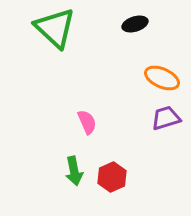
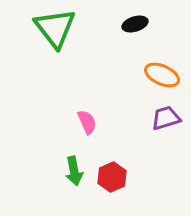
green triangle: rotated 9 degrees clockwise
orange ellipse: moved 3 px up
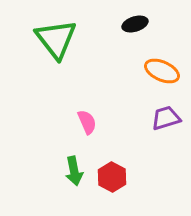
green triangle: moved 1 px right, 11 px down
orange ellipse: moved 4 px up
red hexagon: rotated 8 degrees counterclockwise
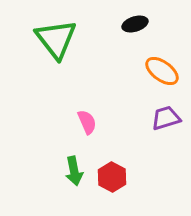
orange ellipse: rotated 12 degrees clockwise
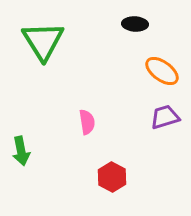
black ellipse: rotated 20 degrees clockwise
green triangle: moved 13 px left, 2 px down; rotated 6 degrees clockwise
purple trapezoid: moved 1 px left, 1 px up
pink semicircle: rotated 15 degrees clockwise
green arrow: moved 53 px left, 20 px up
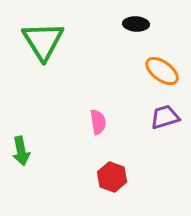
black ellipse: moved 1 px right
pink semicircle: moved 11 px right
red hexagon: rotated 8 degrees counterclockwise
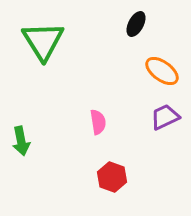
black ellipse: rotated 65 degrees counterclockwise
purple trapezoid: rotated 8 degrees counterclockwise
green arrow: moved 10 px up
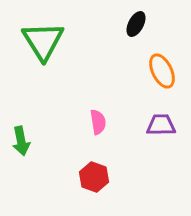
orange ellipse: rotated 28 degrees clockwise
purple trapezoid: moved 4 px left, 8 px down; rotated 24 degrees clockwise
red hexagon: moved 18 px left
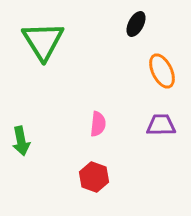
pink semicircle: moved 2 px down; rotated 15 degrees clockwise
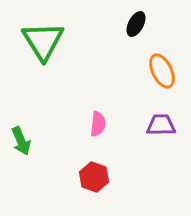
green arrow: rotated 12 degrees counterclockwise
